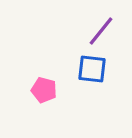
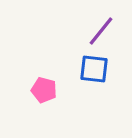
blue square: moved 2 px right
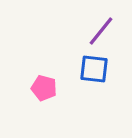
pink pentagon: moved 2 px up
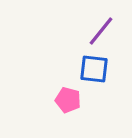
pink pentagon: moved 24 px right, 12 px down
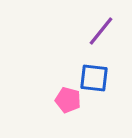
blue square: moved 9 px down
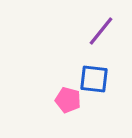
blue square: moved 1 px down
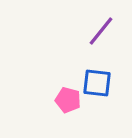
blue square: moved 3 px right, 4 px down
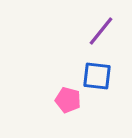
blue square: moved 7 px up
